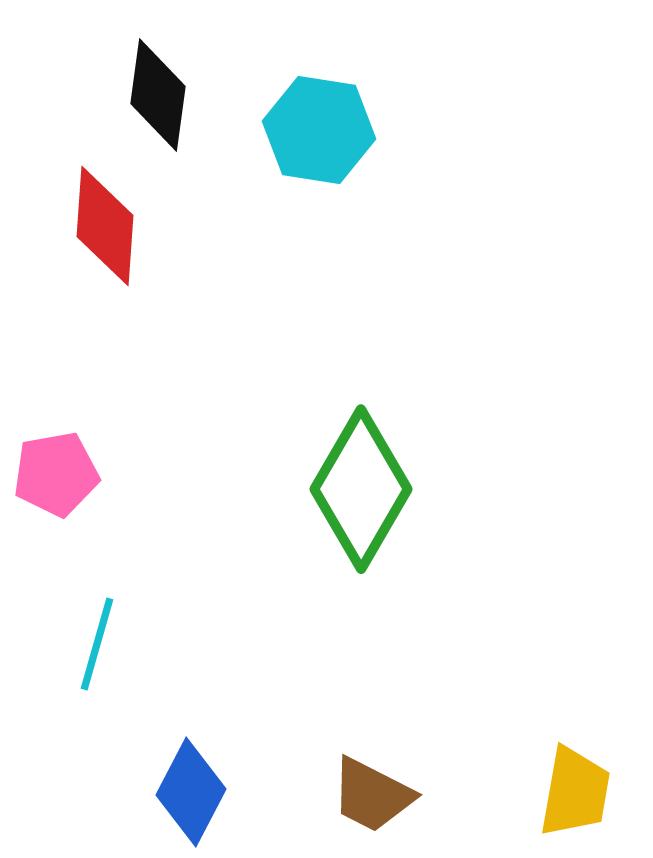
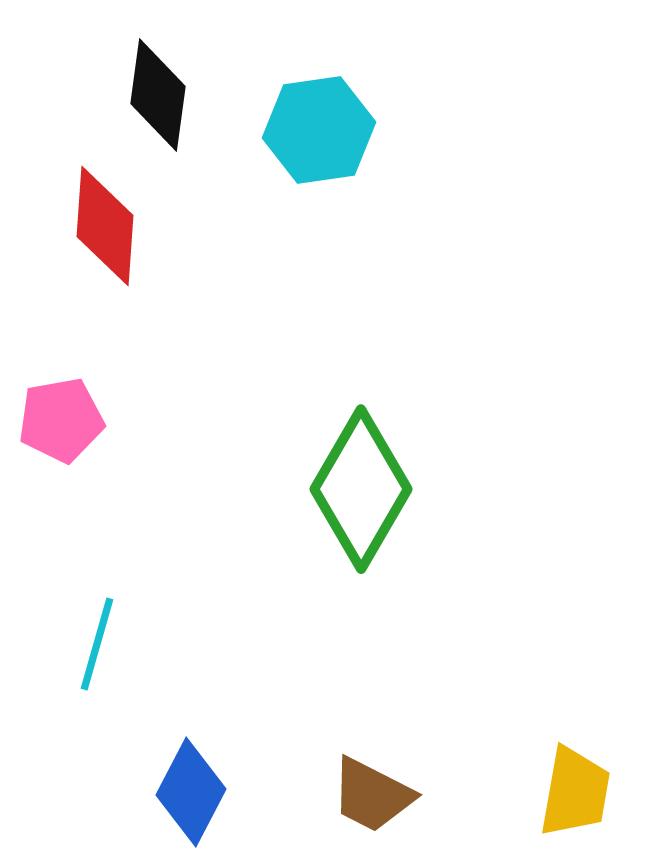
cyan hexagon: rotated 17 degrees counterclockwise
pink pentagon: moved 5 px right, 54 px up
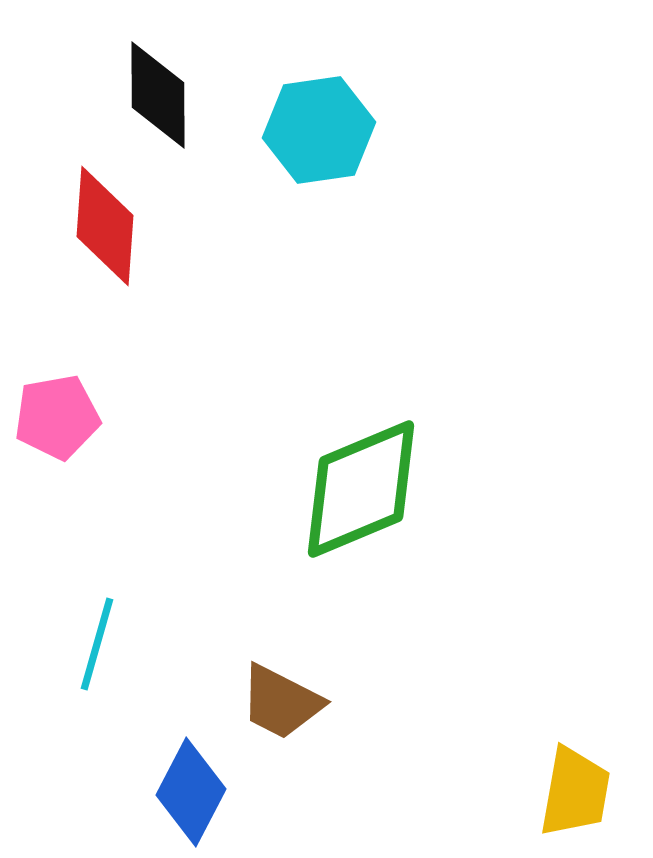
black diamond: rotated 8 degrees counterclockwise
pink pentagon: moved 4 px left, 3 px up
green diamond: rotated 37 degrees clockwise
brown trapezoid: moved 91 px left, 93 px up
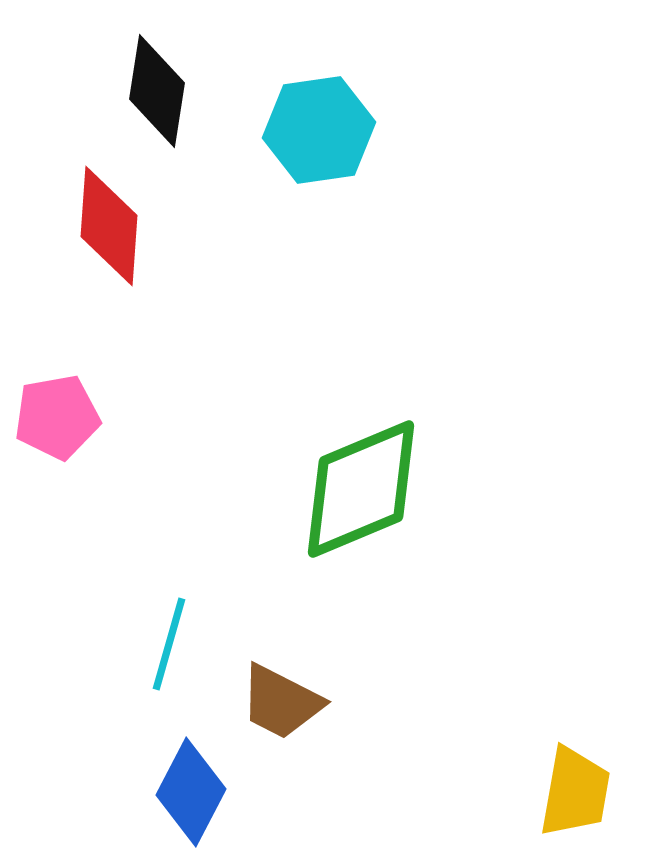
black diamond: moved 1 px left, 4 px up; rotated 9 degrees clockwise
red diamond: moved 4 px right
cyan line: moved 72 px right
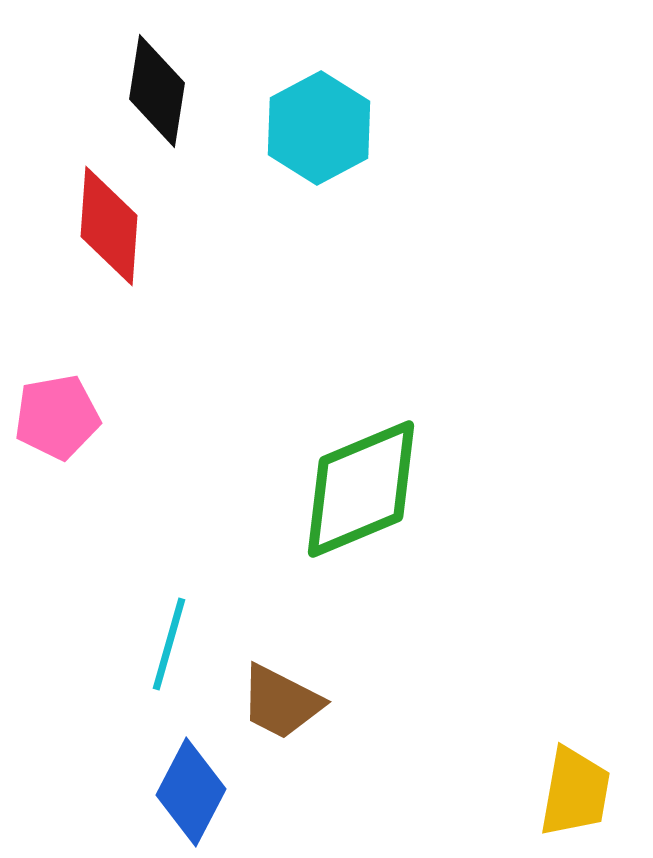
cyan hexagon: moved 2 px up; rotated 20 degrees counterclockwise
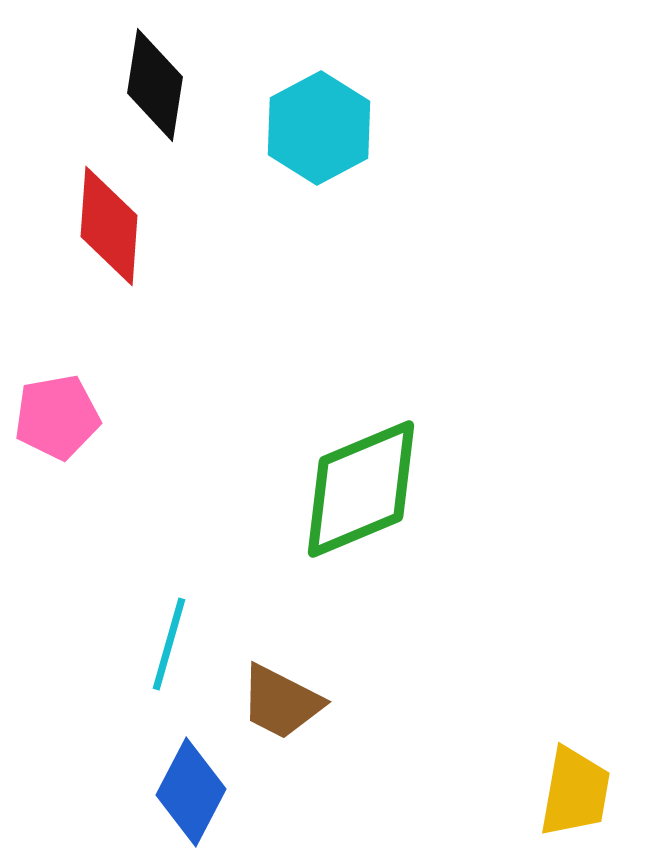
black diamond: moved 2 px left, 6 px up
